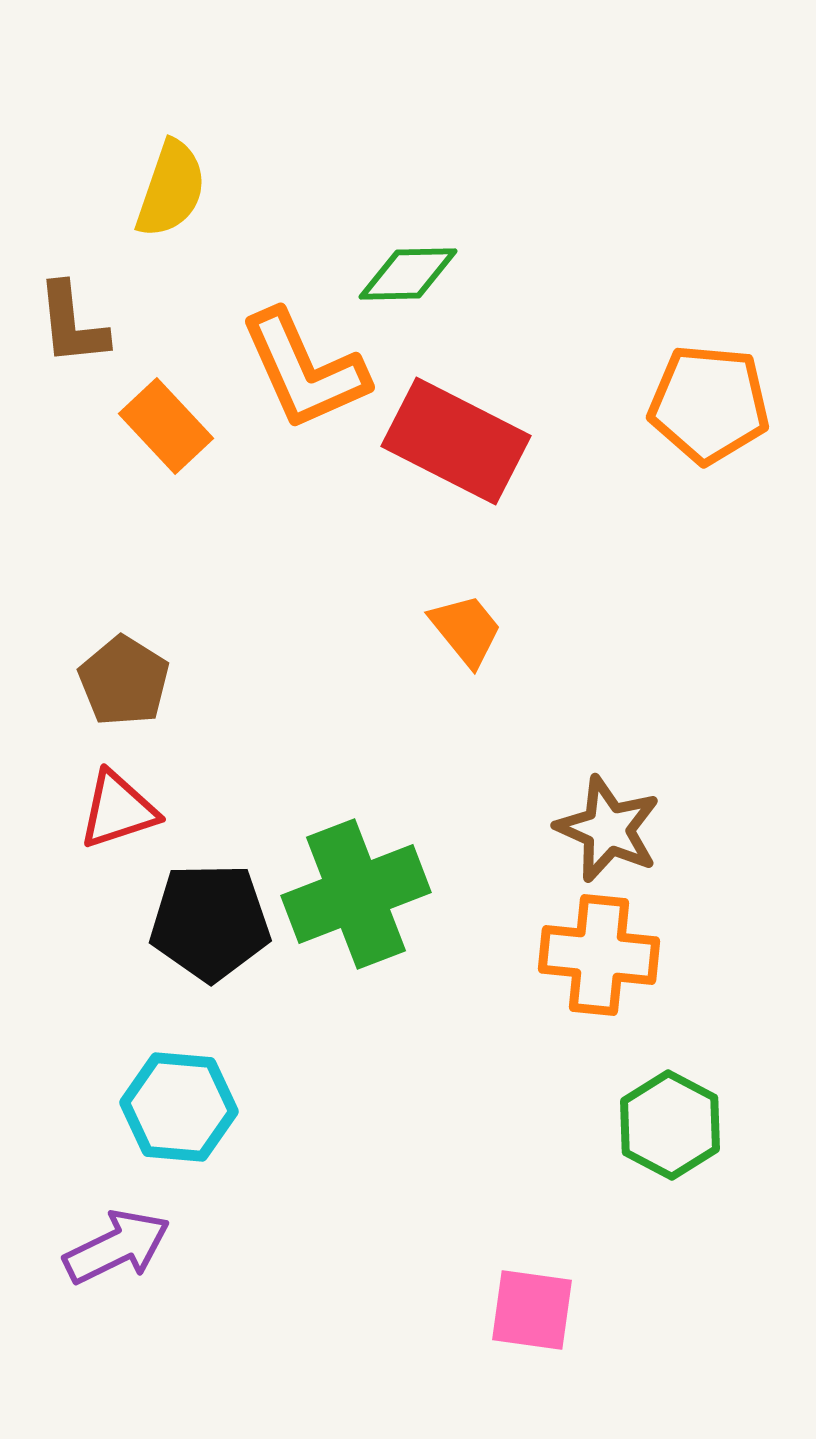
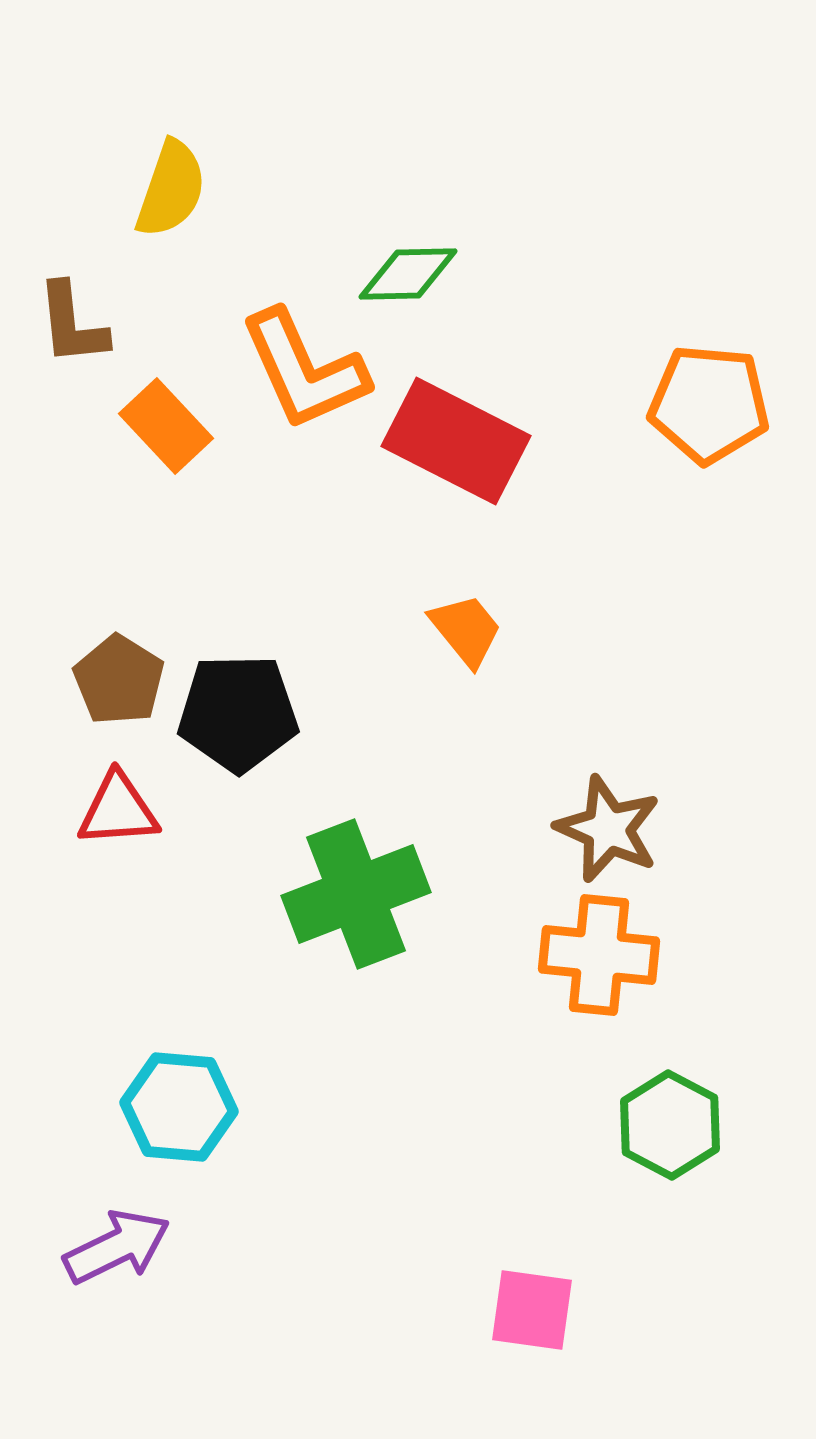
brown pentagon: moved 5 px left, 1 px up
red triangle: rotated 14 degrees clockwise
black pentagon: moved 28 px right, 209 px up
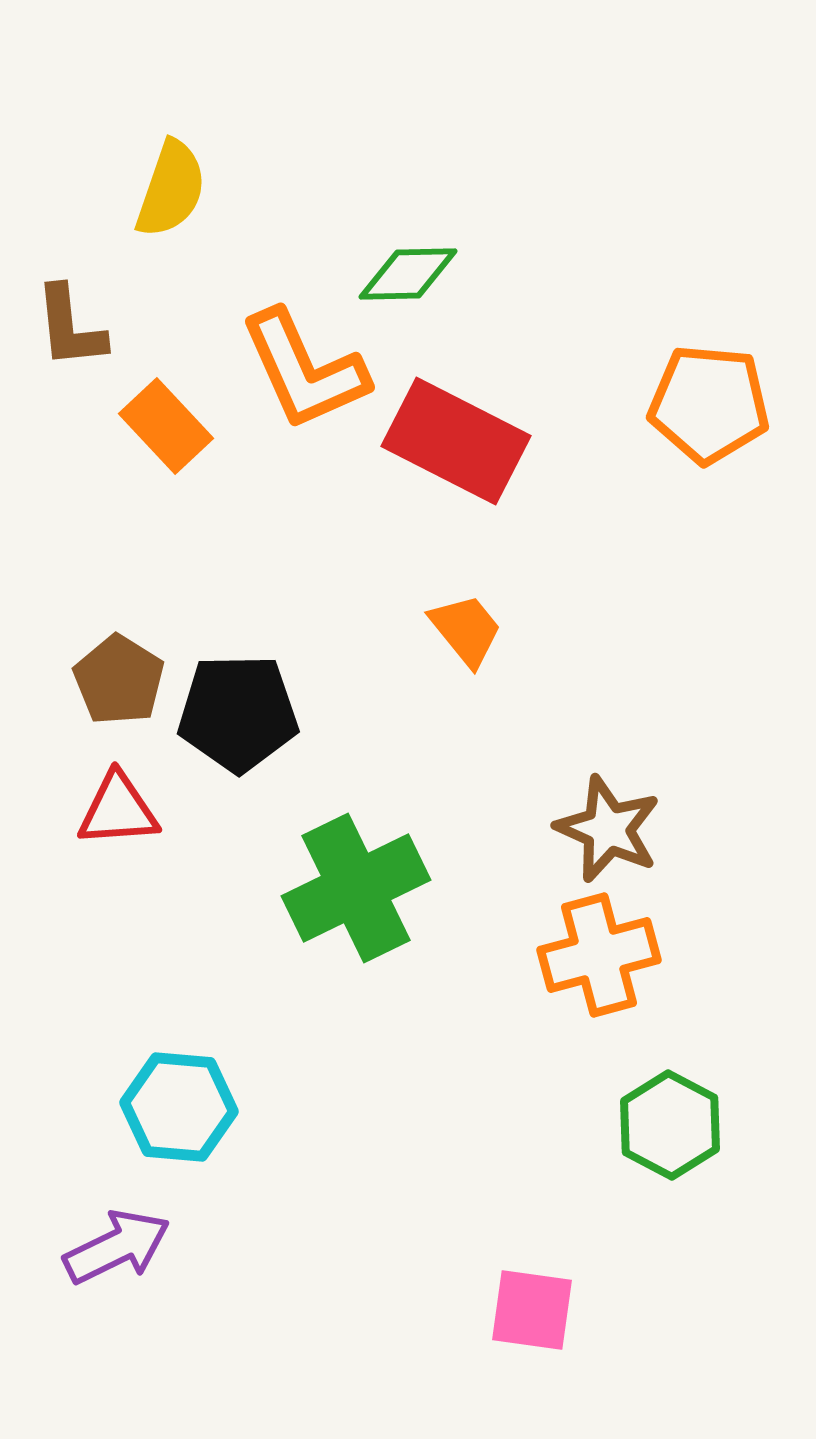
brown L-shape: moved 2 px left, 3 px down
green cross: moved 6 px up; rotated 5 degrees counterclockwise
orange cross: rotated 21 degrees counterclockwise
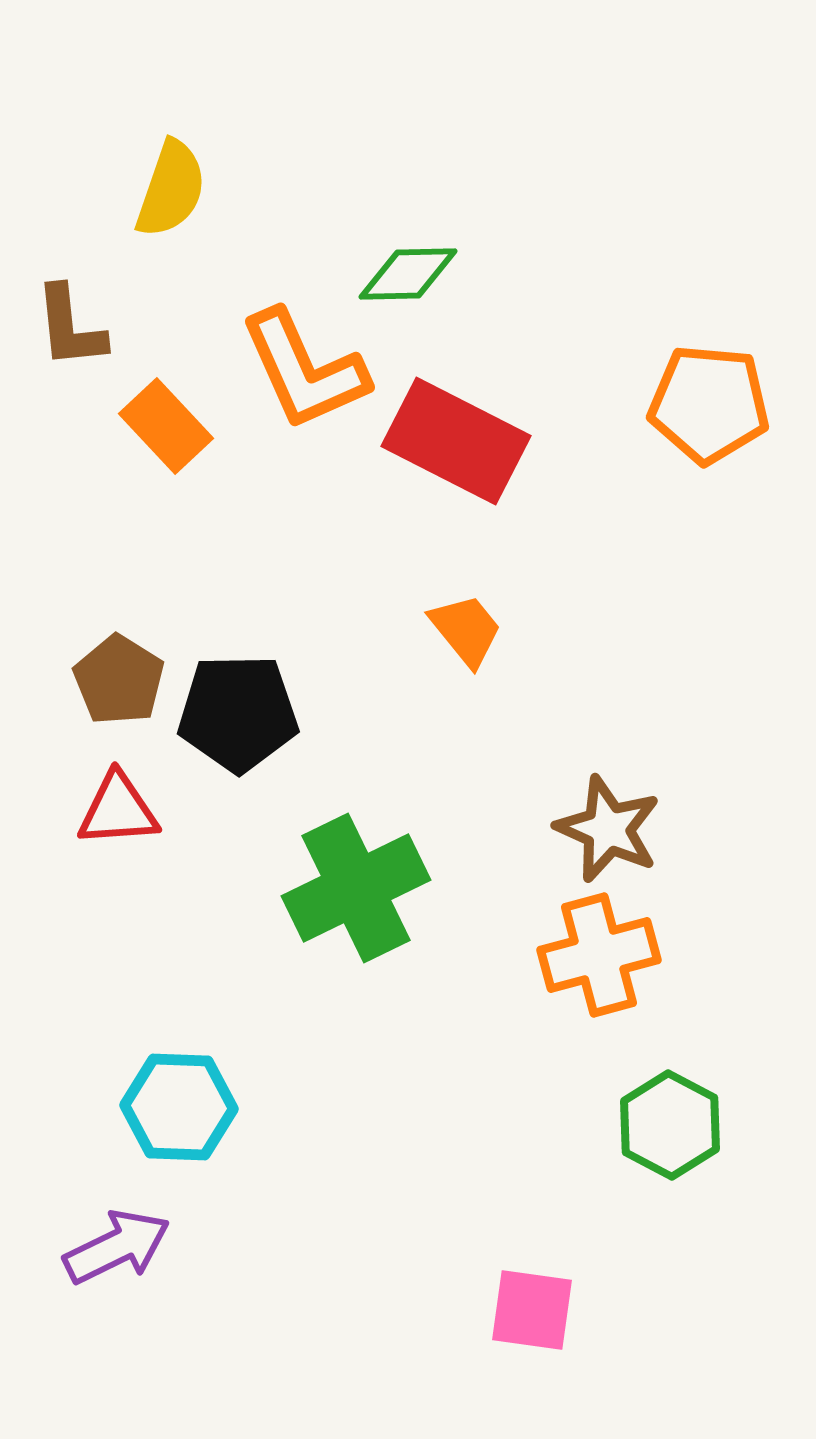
cyan hexagon: rotated 3 degrees counterclockwise
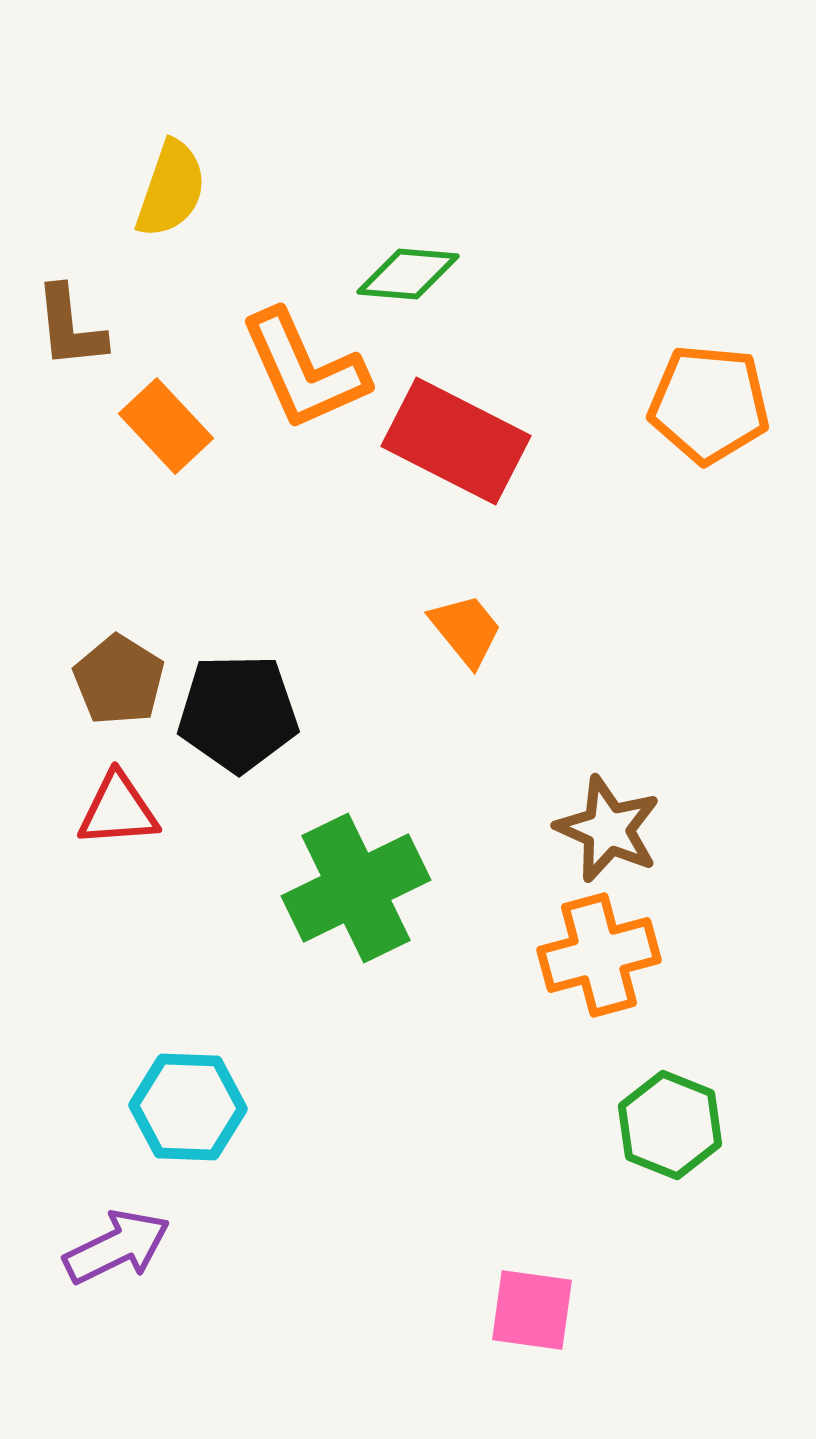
green diamond: rotated 6 degrees clockwise
cyan hexagon: moved 9 px right
green hexagon: rotated 6 degrees counterclockwise
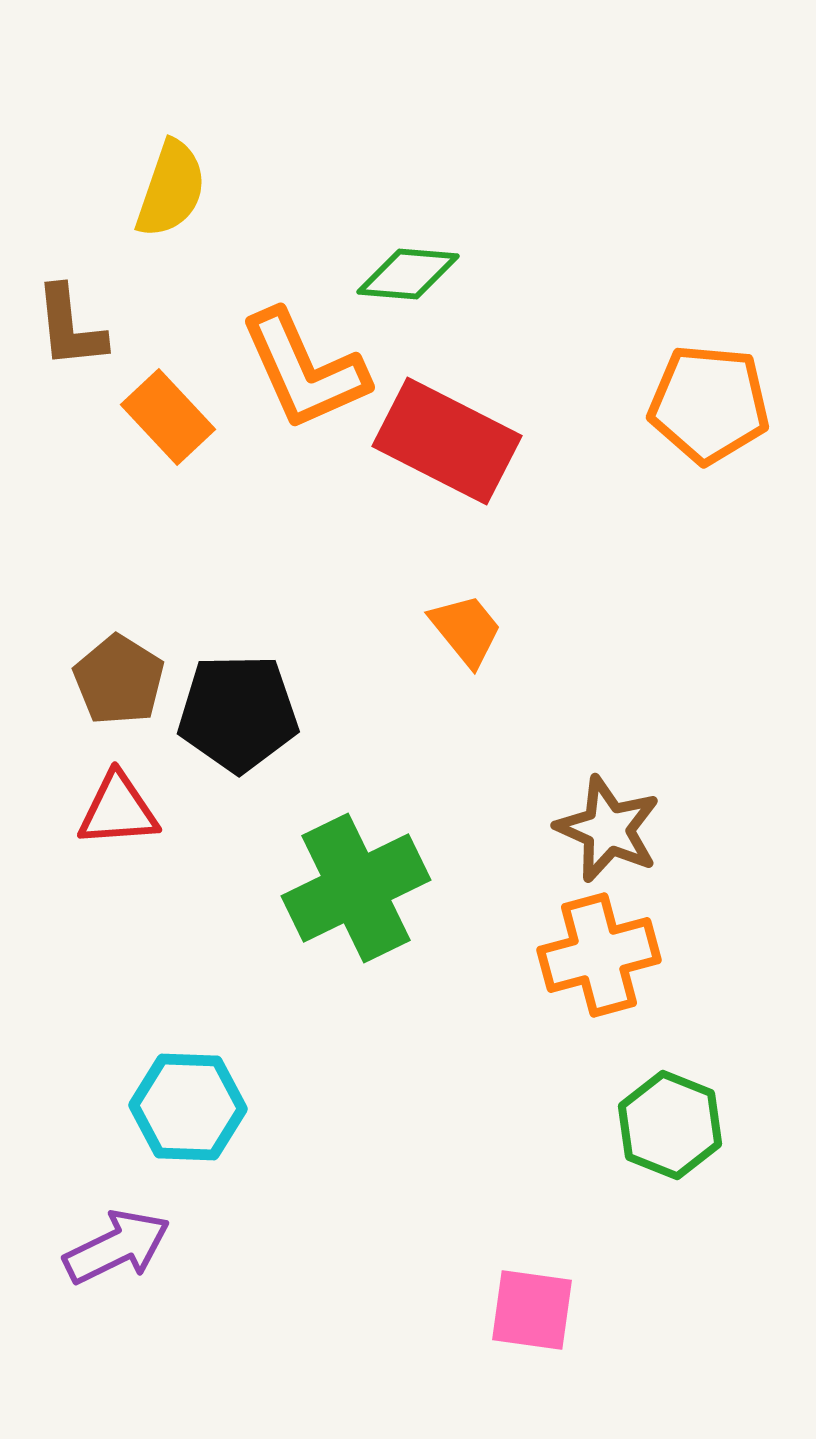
orange rectangle: moved 2 px right, 9 px up
red rectangle: moved 9 px left
